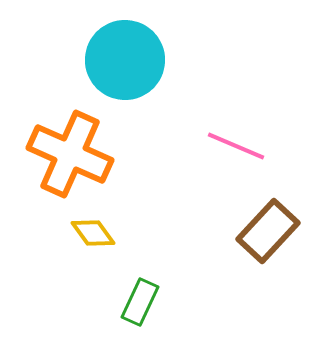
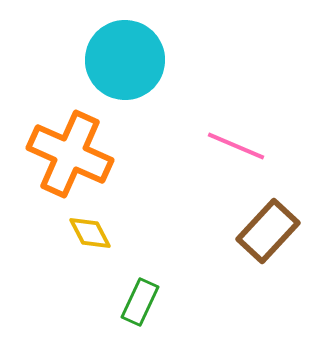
yellow diamond: moved 3 px left; rotated 9 degrees clockwise
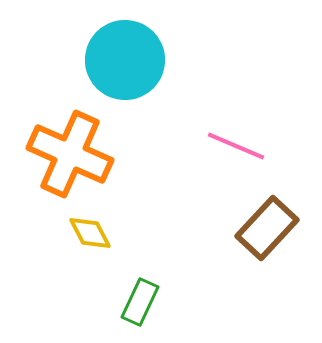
brown rectangle: moved 1 px left, 3 px up
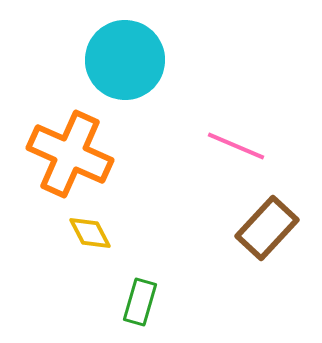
green rectangle: rotated 9 degrees counterclockwise
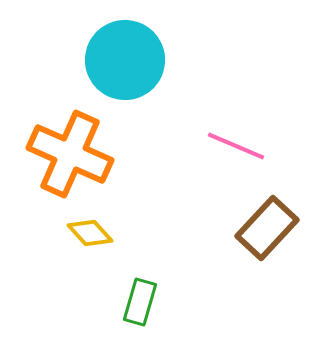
yellow diamond: rotated 15 degrees counterclockwise
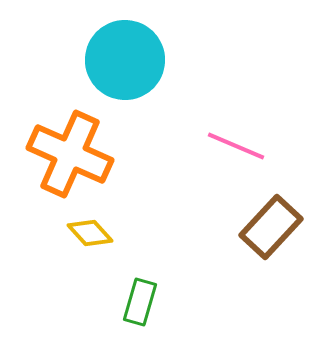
brown rectangle: moved 4 px right, 1 px up
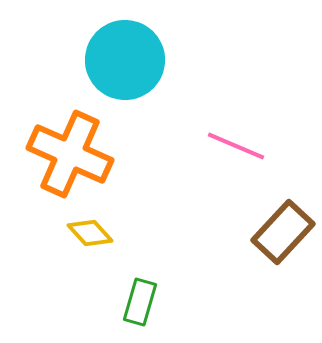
brown rectangle: moved 12 px right, 5 px down
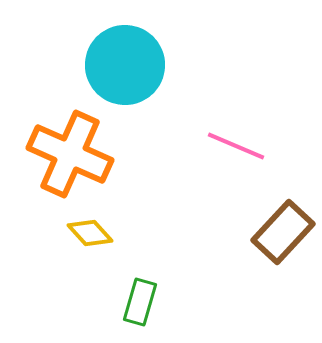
cyan circle: moved 5 px down
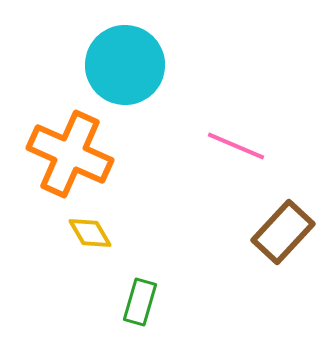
yellow diamond: rotated 12 degrees clockwise
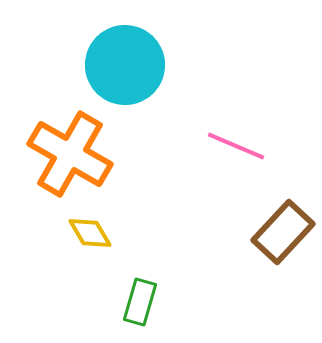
orange cross: rotated 6 degrees clockwise
